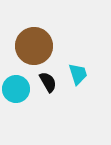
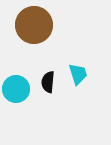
brown circle: moved 21 px up
black semicircle: rotated 145 degrees counterclockwise
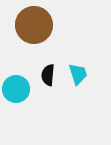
black semicircle: moved 7 px up
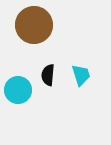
cyan trapezoid: moved 3 px right, 1 px down
cyan circle: moved 2 px right, 1 px down
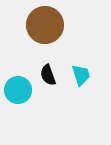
brown circle: moved 11 px right
black semicircle: rotated 25 degrees counterclockwise
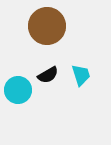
brown circle: moved 2 px right, 1 px down
black semicircle: rotated 100 degrees counterclockwise
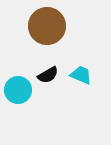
cyan trapezoid: rotated 50 degrees counterclockwise
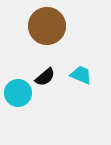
black semicircle: moved 3 px left, 2 px down; rotated 10 degrees counterclockwise
cyan circle: moved 3 px down
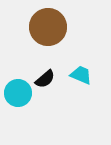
brown circle: moved 1 px right, 1 px down
black semicircle: moved 2 px down
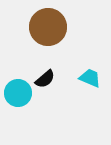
cyan trapezoid: moved 9 px right, 3 px down
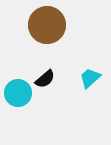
brown circle: moved 1 px left, 2 px up
cyan trapezoid: rotated 65 degrees counterclockwise
